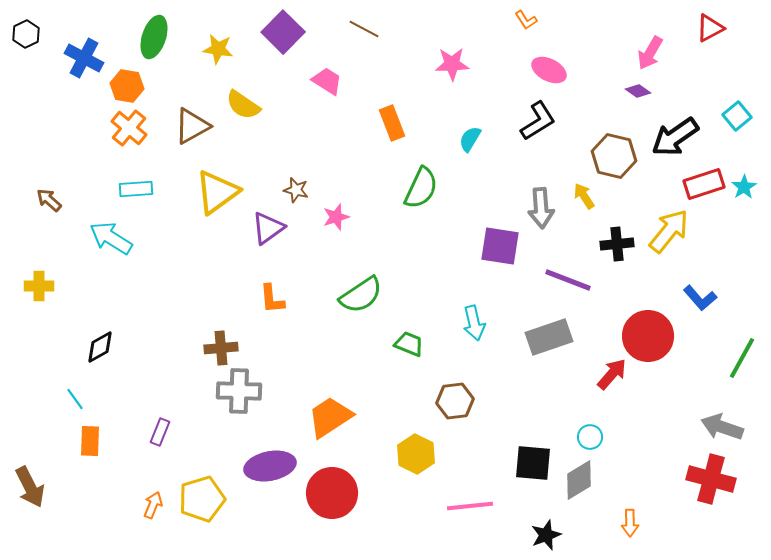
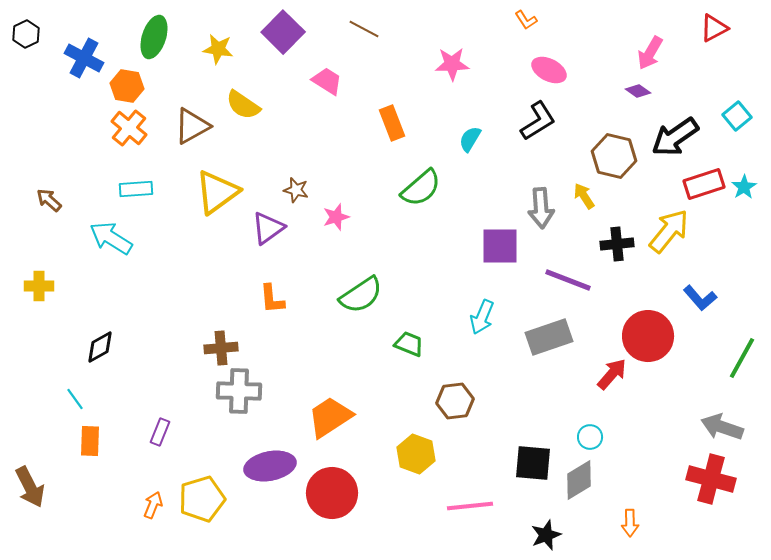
red triangle at (710, 28): moved 4 px right
green semicircle at (421, 188): rotated 24 degrees clockwise
purple square at (500, 246): rotated 9 degrees counterclockwise
cyan arrow at (474, 323): moved 8 px right, 6 px up; rotated 36 degrees clockwise
yellow hexagon at (416, 454): rotated 6 degrees counterclockwise
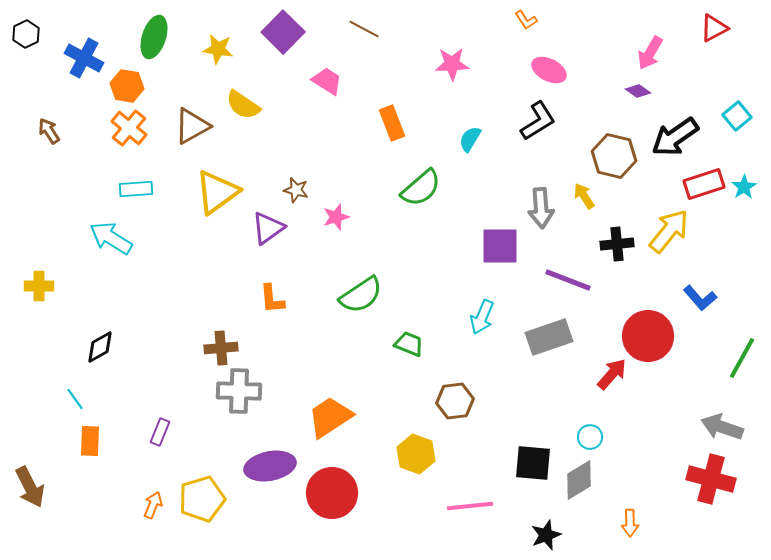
brown arrow at (49, 200): moved 69 px up; rotated 16 degrees clockwise
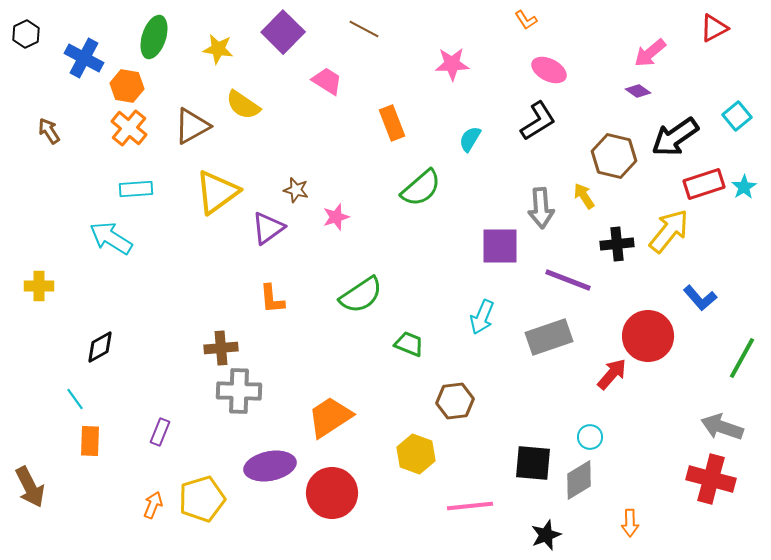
pink arrow at (650, 53): rotated 20 degrees clockwise
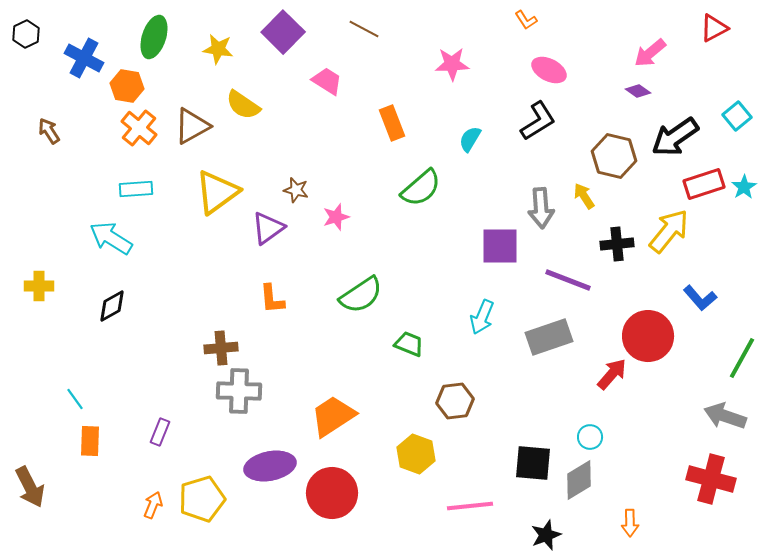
orange cross at (129, 128): moved 10 px right
black diamond at (100, 347): moved 12 px right, 41 px up
orange trapezoid at (330, 417): moved 3 px right, 1 px up
gray arrow at (722, 427): moved 3 px right, 11 px up
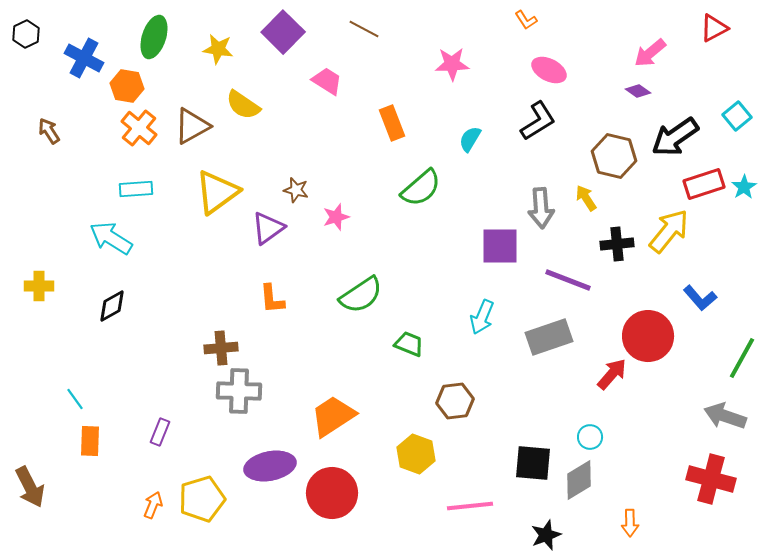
yellow arrow at (584, 196): moved 2 px right, 2 px down
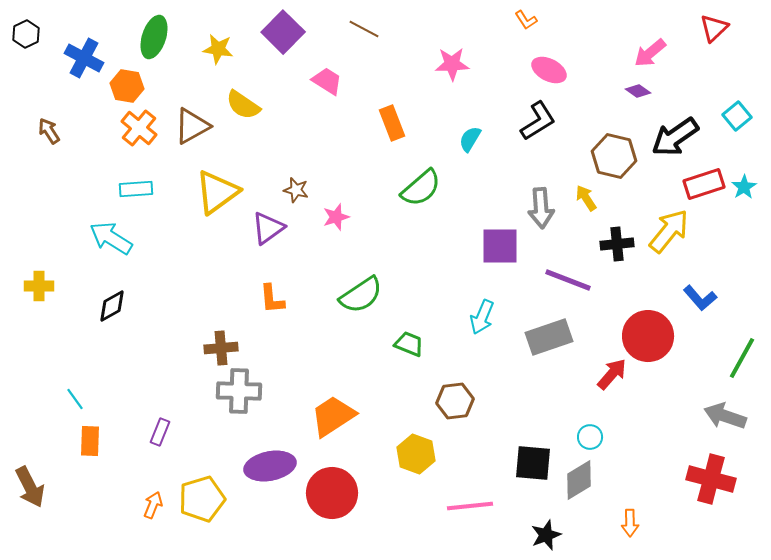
red triangle at (714, 28): rotated 16 degrees counterclockwise
